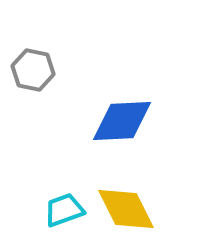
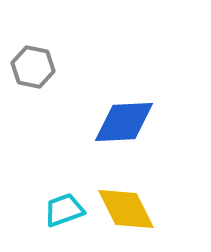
gray hexagon: moved 3 px up
blue diamond: moved 2 px right, 1 px down
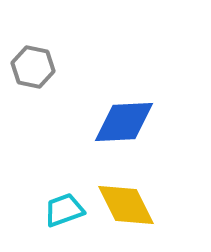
yellow diamond: moved 4 px up
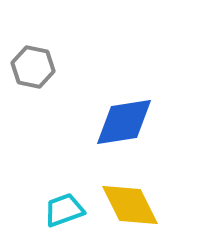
blue diamond: rotated 6 degrees counterclockwise
yellow diamond: moved 4 px right
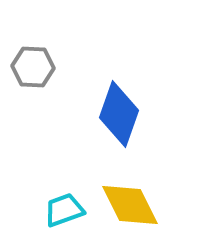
gray hexagon: rotated 9 degrees counterclockwise
blue diamond: moved 5 px left, 8 px up; rotated 62 degrees counterclockwise
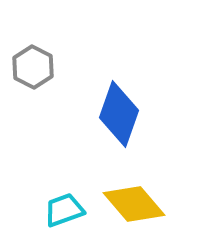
gray hexagon: rotated 24 degrees clockwise
yellow diamond: moved 4 px right, 1 px up; rotated 14 degrees counterclockwise
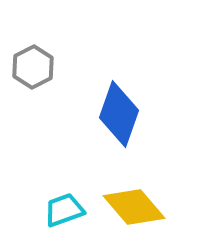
gray hexagon: rotated 6 degrees clockwise
yellow diamond: moved 3 px down
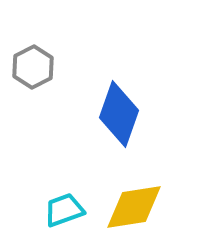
yellow diamond: rotated 58 degrees counterclockwise
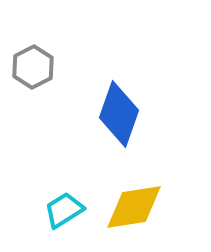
cyan trapezoid: rotated 12 degrees counterclockwise
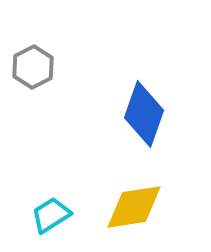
blue diamond: moved 25 px right
cyan trapezoid: moved 13 px left, 5 px down
